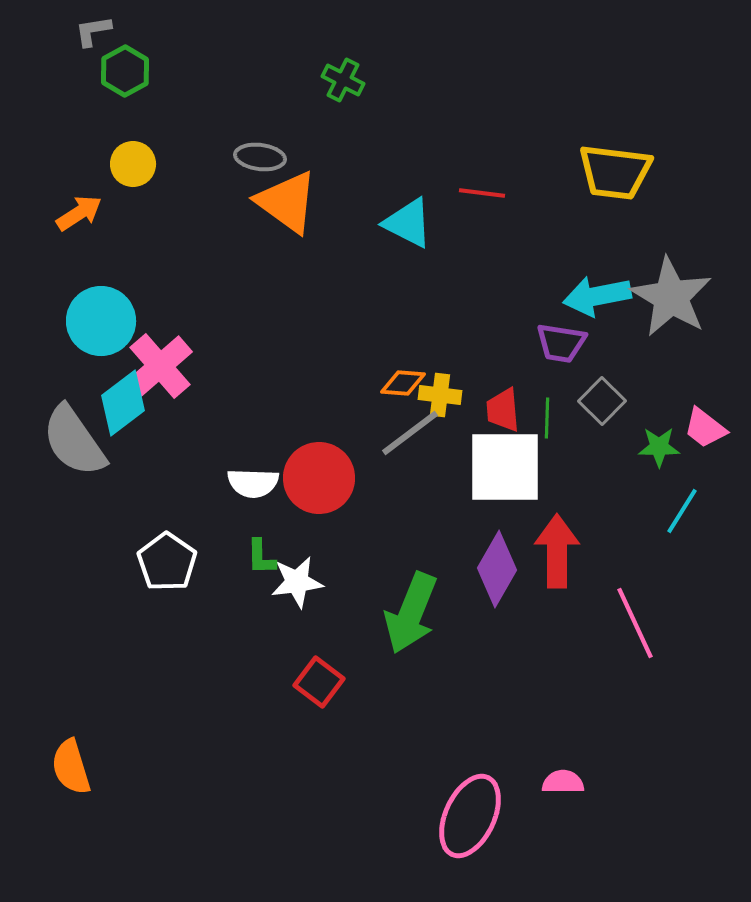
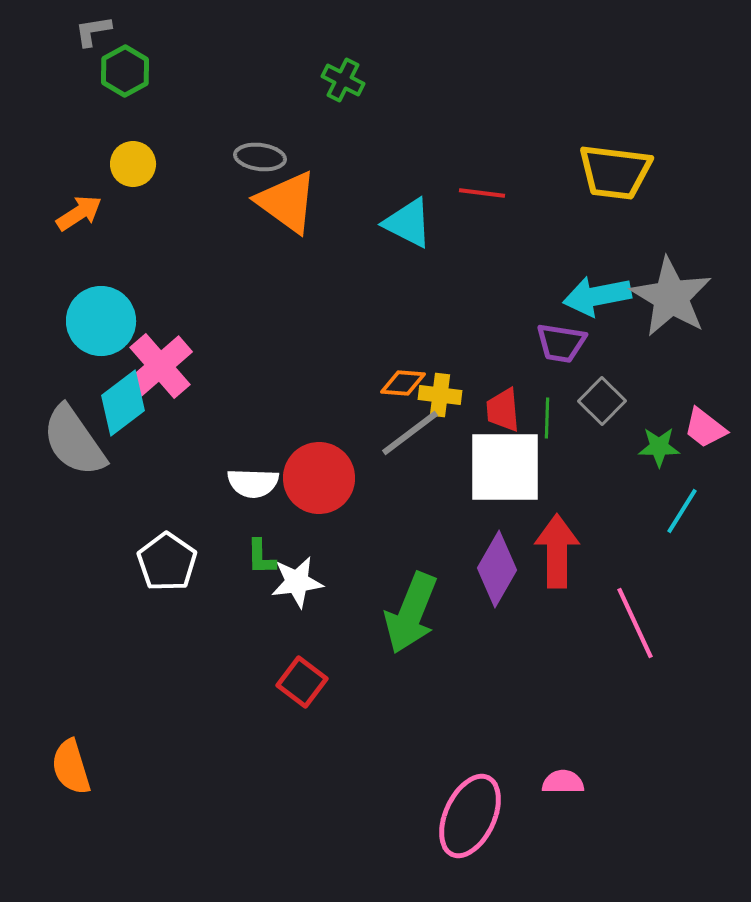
red square: moved 17 px left
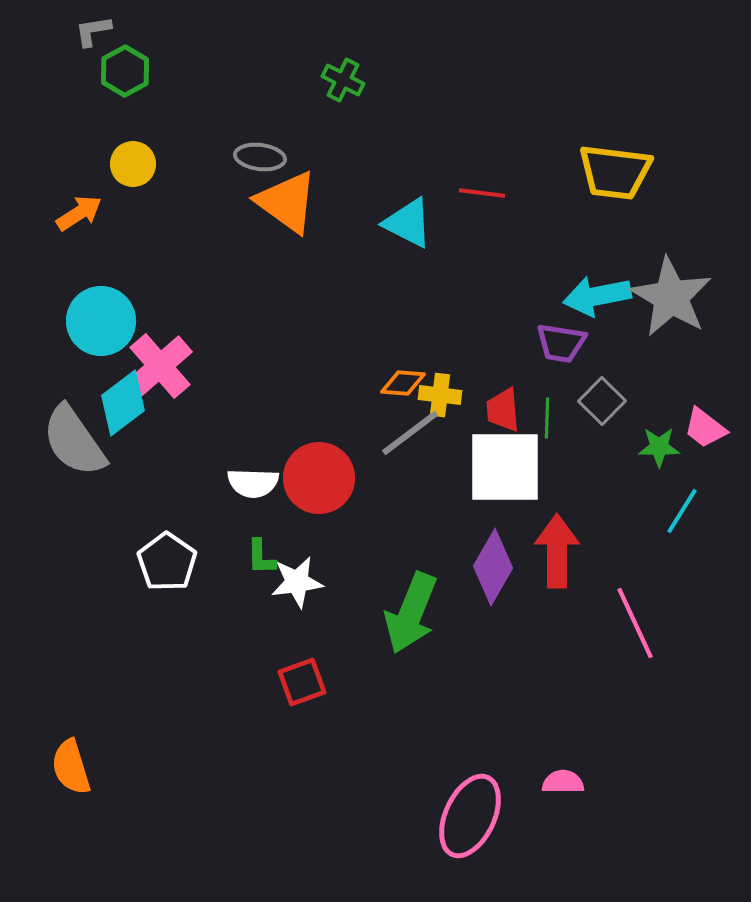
purple diamond: moved 4 px left, 2 px up
red square: rotated 33 degrees clockwise
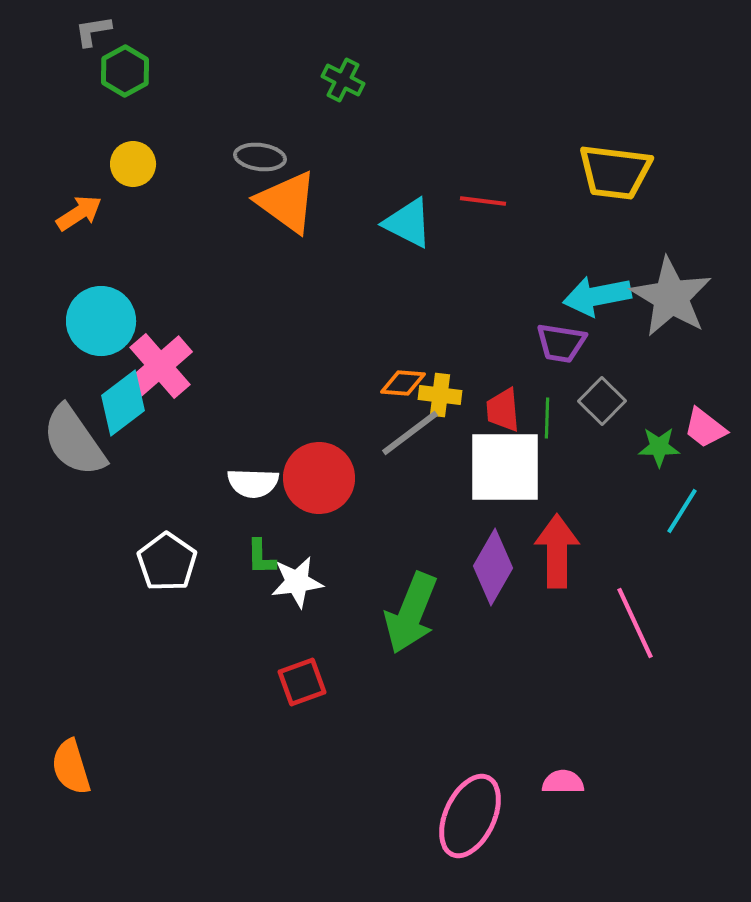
red line: moved 1 px right, 8 px down
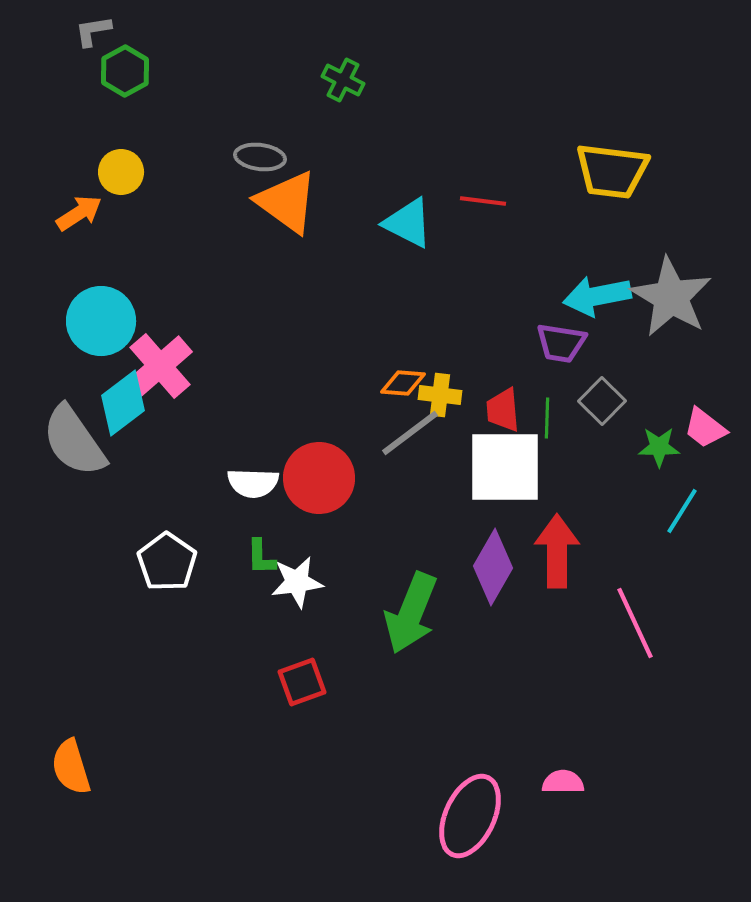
yellow circle: moved 12 px left, 8 px down
yellow trapezoid: moved 3 px left, 1 px up
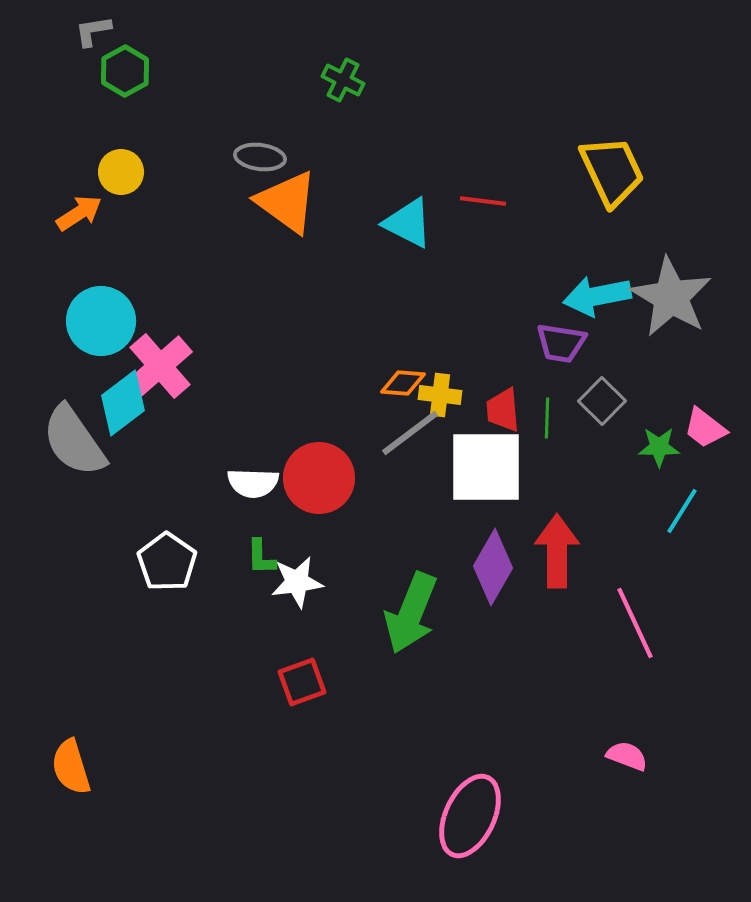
yellow trapezoid: rotated 122 degrees counterclockwise
white square: moved 19 px left
pink semicircle: moved 64 px right, 26 px up; rotated 21 degrees clockwise
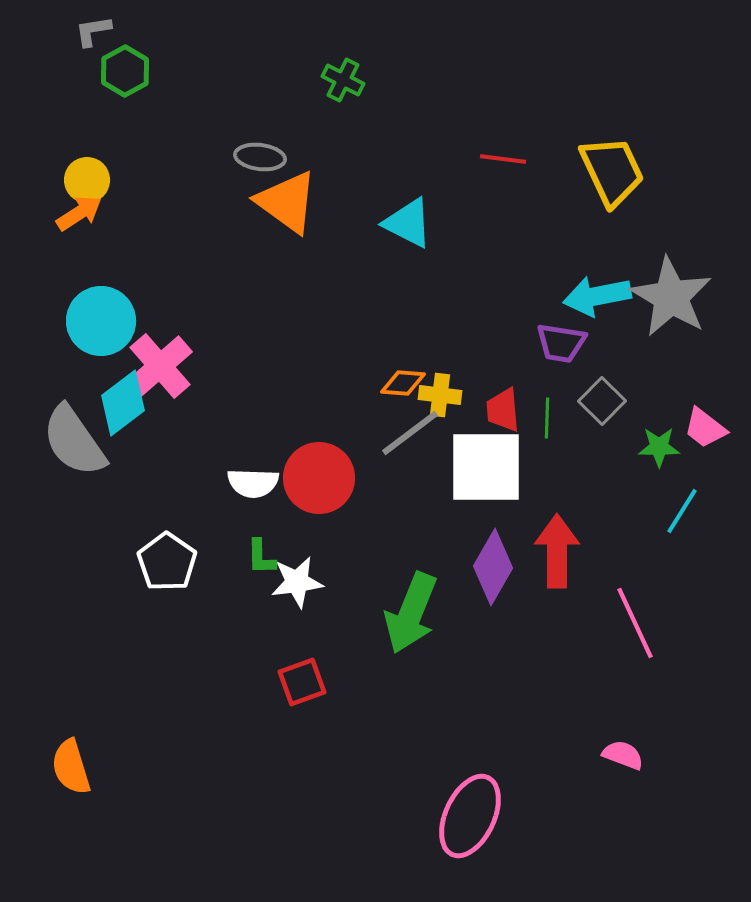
yellow circle: moved 34 px left, 8 px down
red line: moved 20 px right, 42 px up
pink semicircle: moved 4 px left, 1 px up
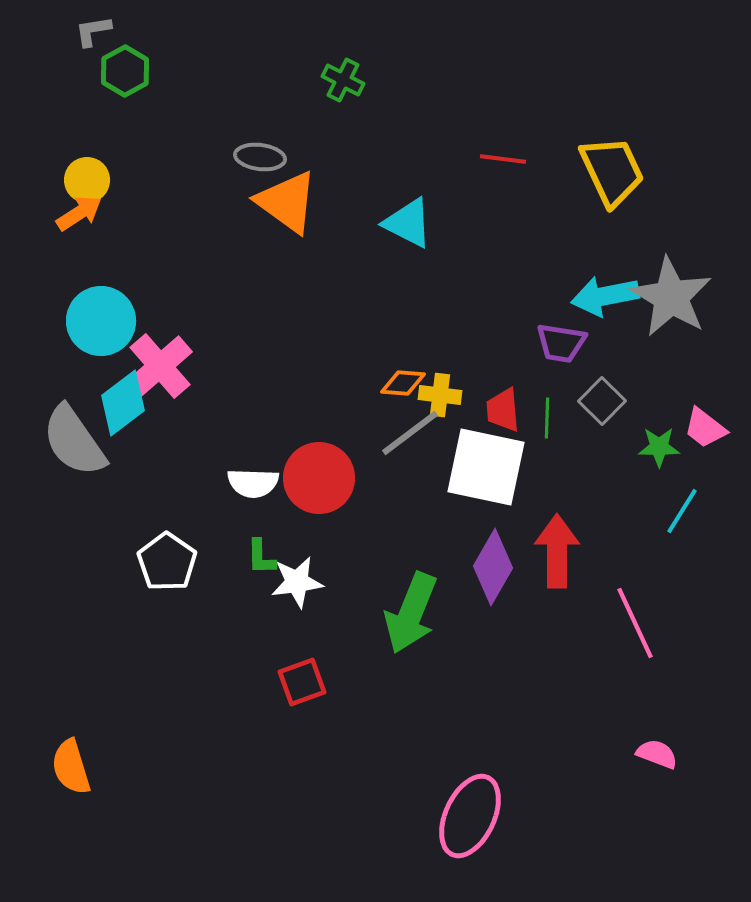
cyan arrow: moved 8 px right
white square: rotated 12 degrees clockwise
pink semicircle: moved 34 px right, 1 px up
